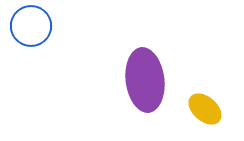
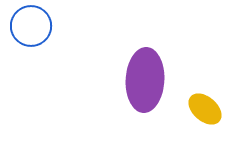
purple ellipse: rotated 10 degrees clockwise
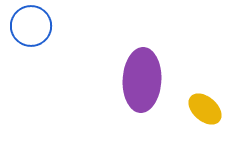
purple ellipse: moved 3 px left
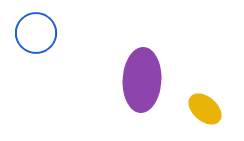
blue circle: moved 5 px right, 7 px down
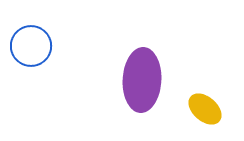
blue circle: moved 5 px left, 13 px down
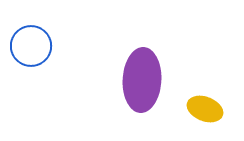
yellow ellipse: rotated 20 degrees counterclockwise
